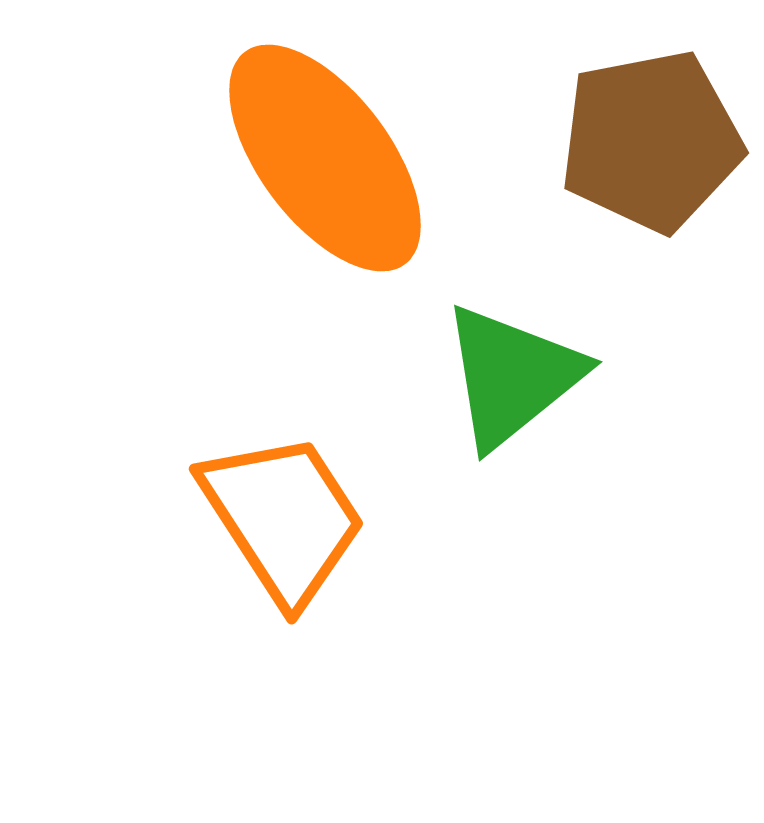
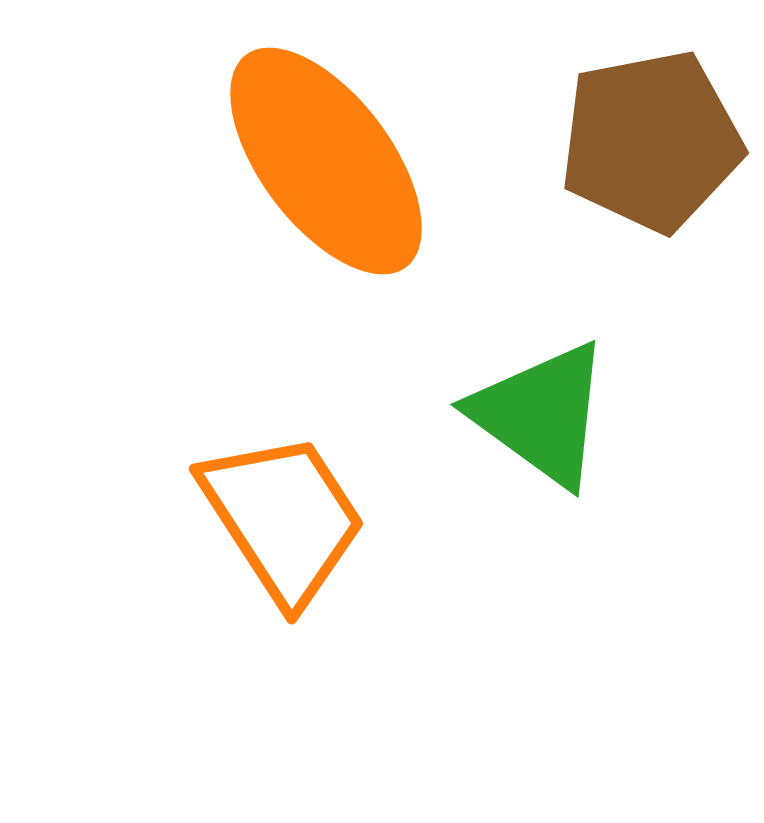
orange ellipse: moved 1 px right, 3 px down
green triangle: moved 29 px right, 38 px down; rotated 45 degrees counterclockwise
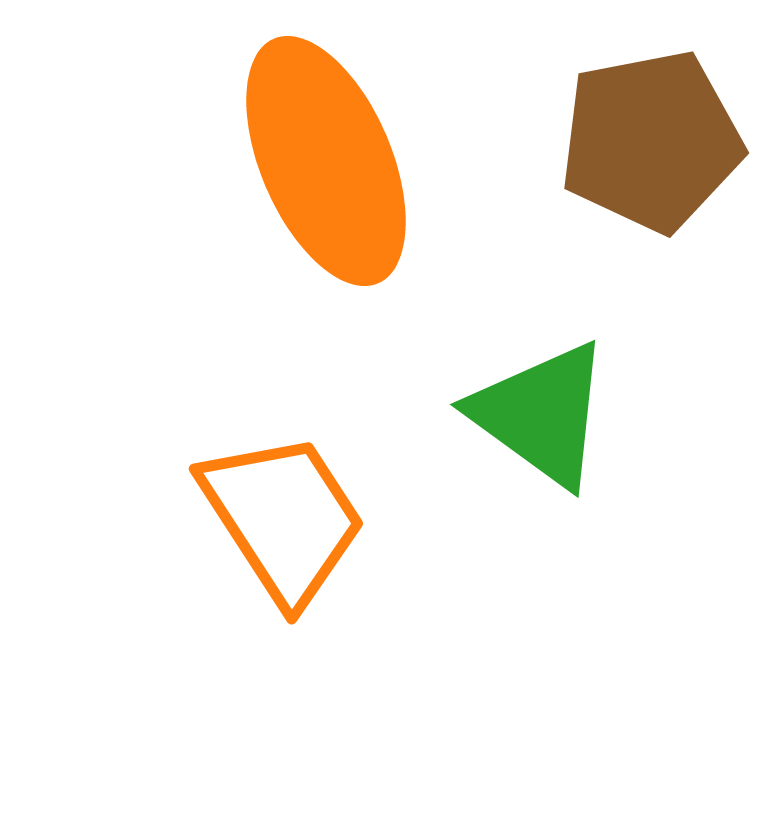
orange ellipse: rotated 14 degrees clockwise
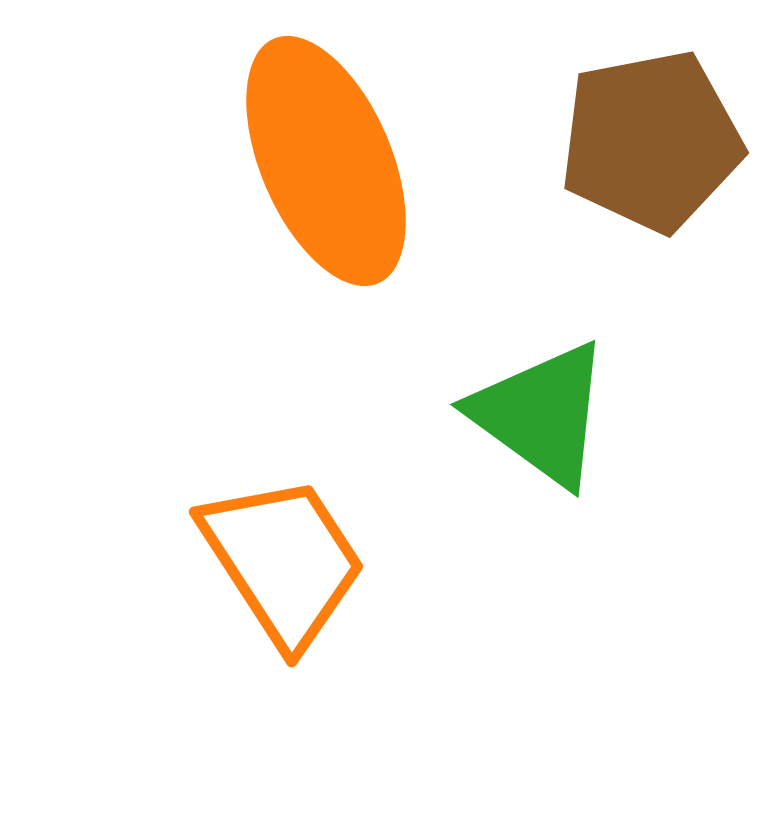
orange trapezoid: moved 43 px down
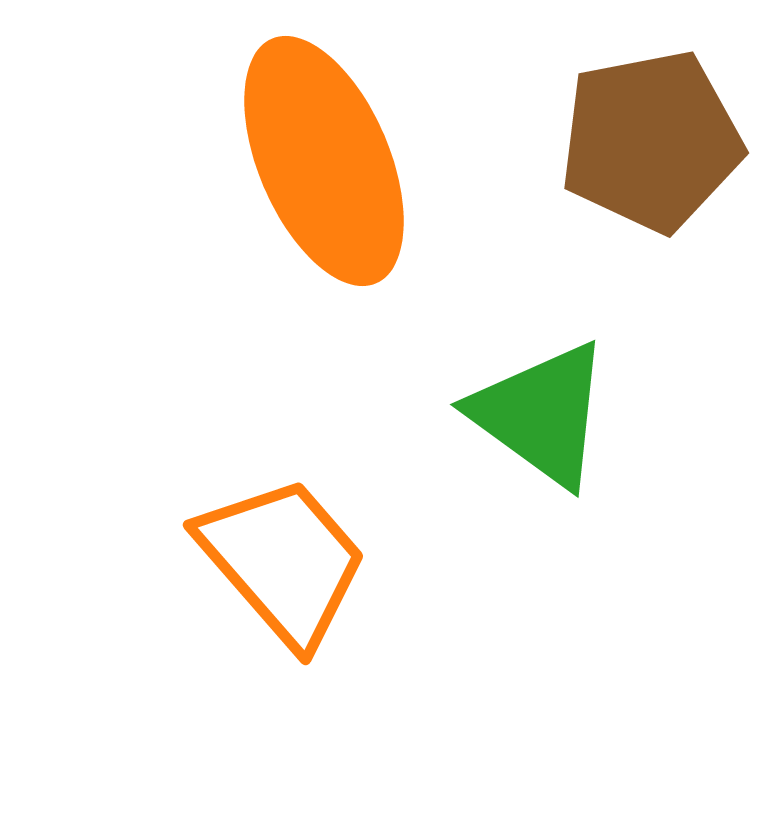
orange ellipse: moved 2 px left
orange trapezoid: rotated 8 degrees counterclockwise
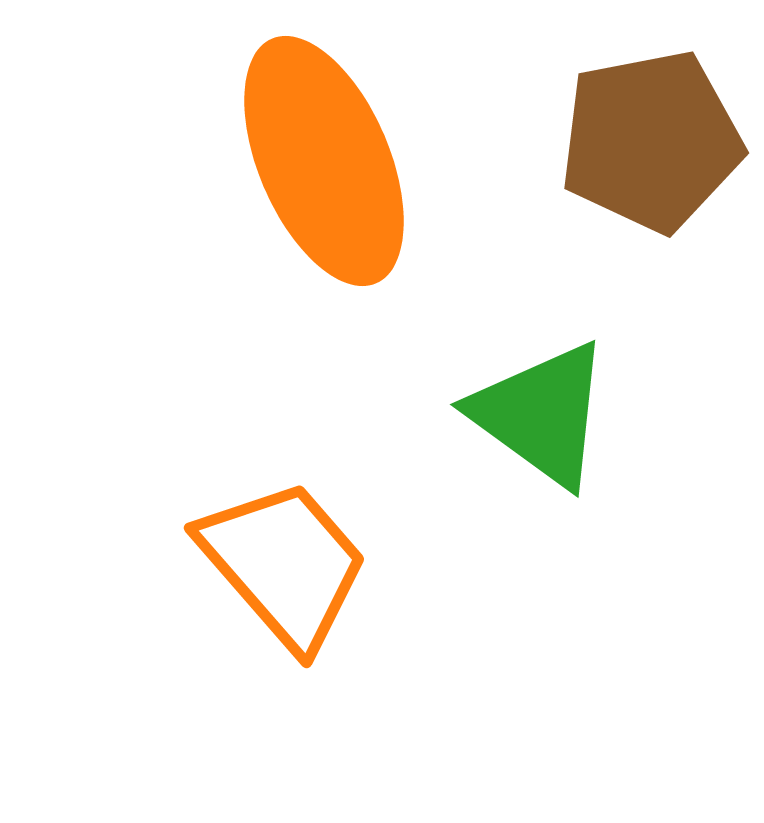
orange trapezoid: moved 1 px right, 3 px down
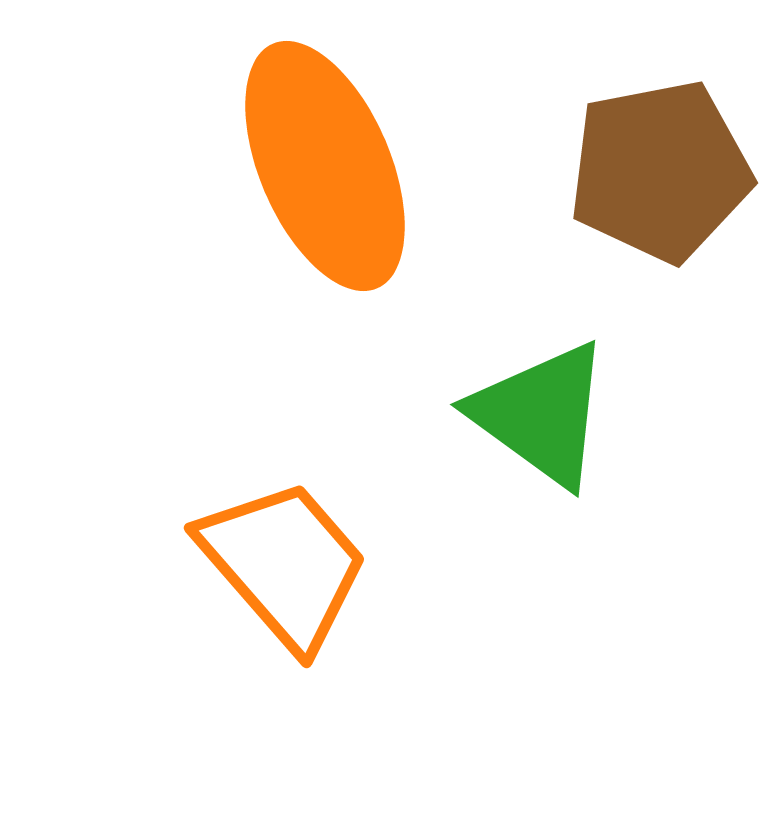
brown pentagon: moved 9 px right, 30 px down
orange ellipse: moved 1 px right, 5 px down
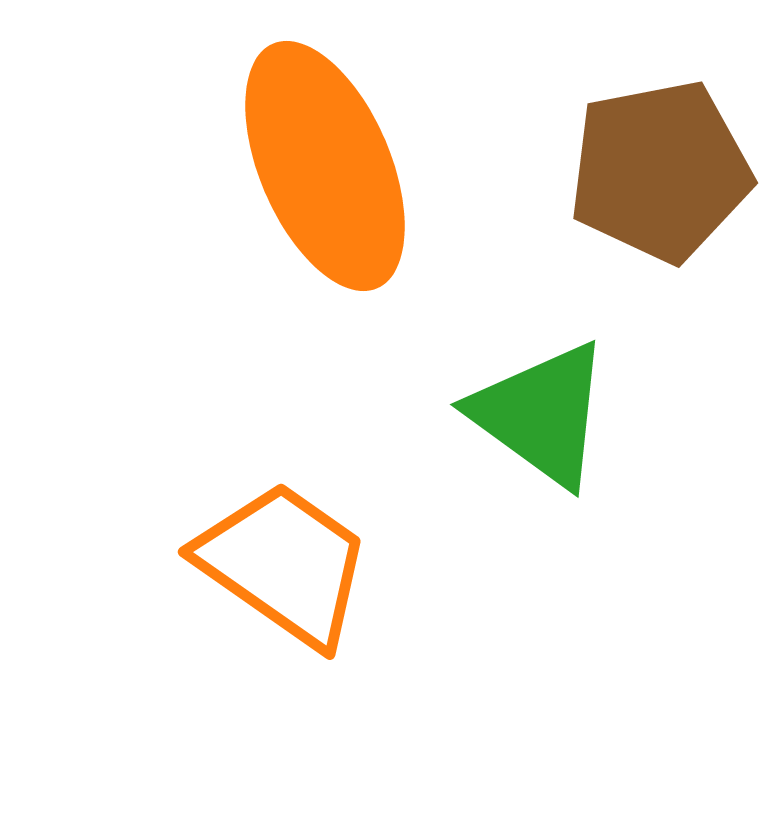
orange trapezoid: rotated 14 degrees counterclockwise
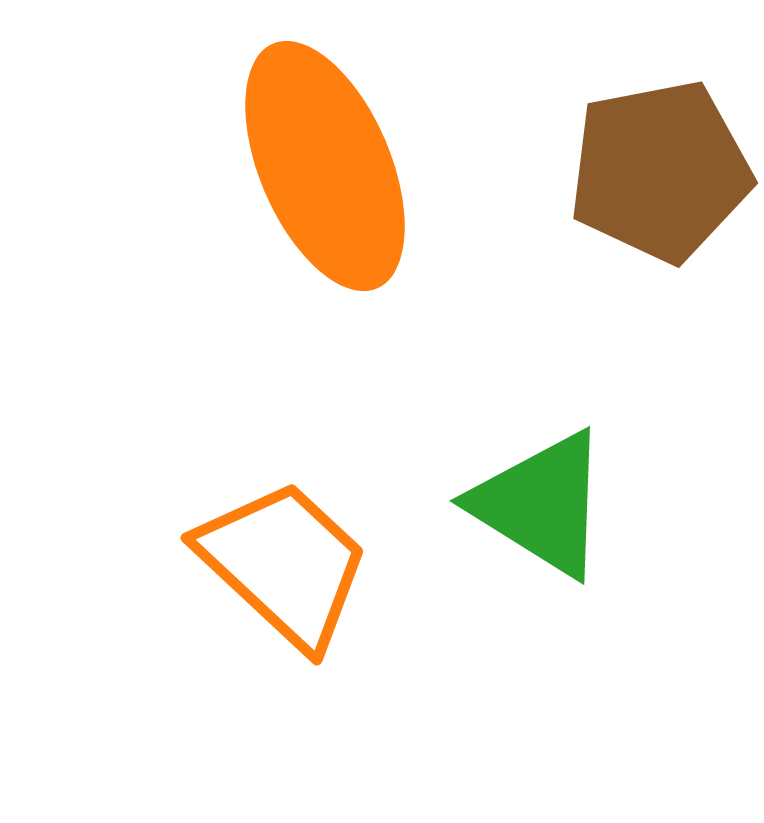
green triangle: moved 90 px down; rotated 4 degrees counterclockwise
orange trapezoid: rotated 8 degrees clockwise
